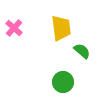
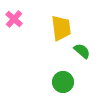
pink cross: moved 9 px up
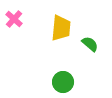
yellow trapezoid: rotated 12 degrees clockwise
green semicircle: moved 8 px right, 7 px up
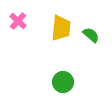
pink cross: moved 4 px right, 2 px down
green semicircle: moved 1 px right, 9 px up
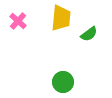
yellow trapezoid: moved 10 px up
green semicircle: moved 2 px left, 1 px up; rotated 102 degrees clockwise
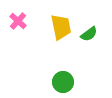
yellow trapezoid: moved 9 px down; rotated 16 degrees counterclockwise
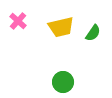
yellow trapezoid: rotated 88 degrees clockwise
green semicircle: moved 4 px right, 1 px up; rotated 18 degrees counterclockwise
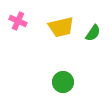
pink cross: rotated 18 degrees counterclockwise
